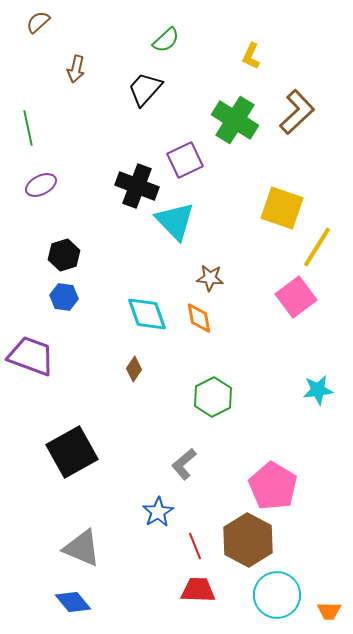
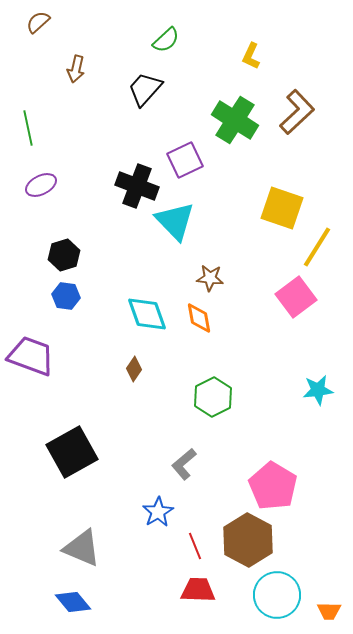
blue hexagon: moved 2 px right, 1 px up
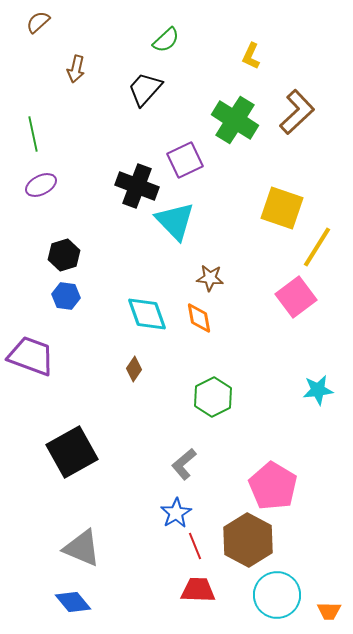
green line: moved 5 px right, 6 px down
blue star: moved 18 px right, 1 px down
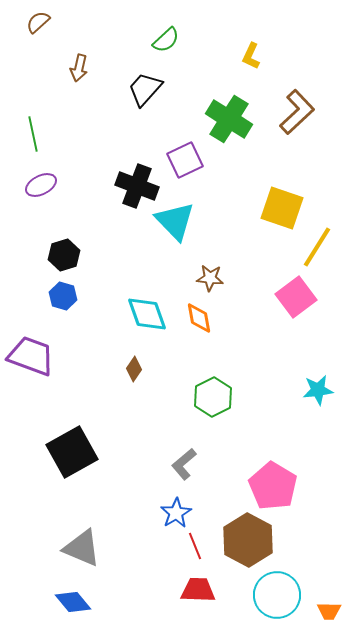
brown arrow: moved 3 px right, 1 px up
green cross: moved 6 px left, 1 px up
blue hexagon: moved 3 px left; rotated 8 degrees clockwise
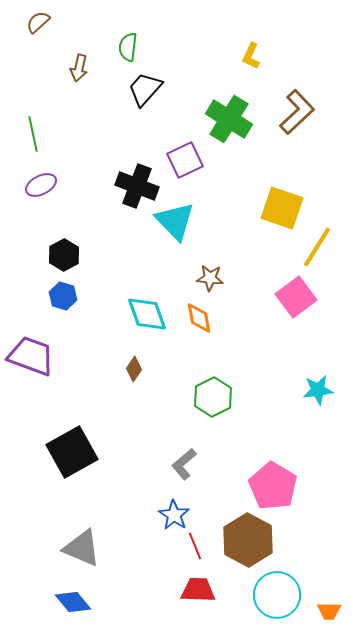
green semicircle: moved 38 px left, 7 px down; rotated 140 degrees clockwise
black hexagon: rotated 12 degrees counterclockwise
blue star: moved 2 px left, 2 px down; rotated 8 degrees counterclockwise
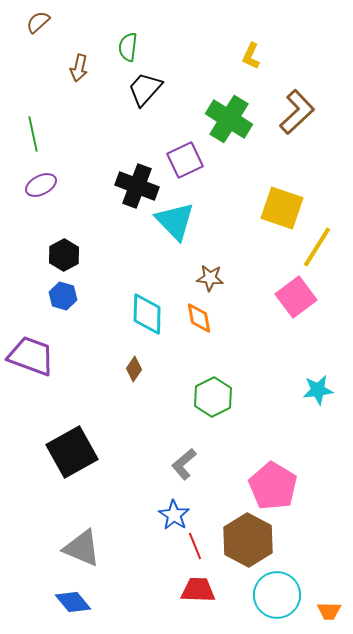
cyan diamond: rotated 21 degrees clockwise
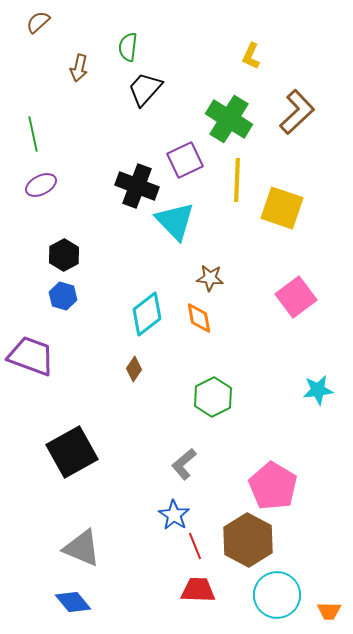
yellow line: moved 80 px left, 67 px up; rotated 30 degrees counterclockwise
cyan diamond: rotated 51 degrees clockwise
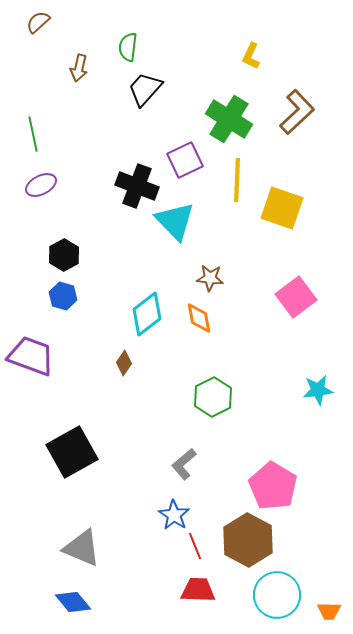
brown diamond: moved 10 px left, 6 px up
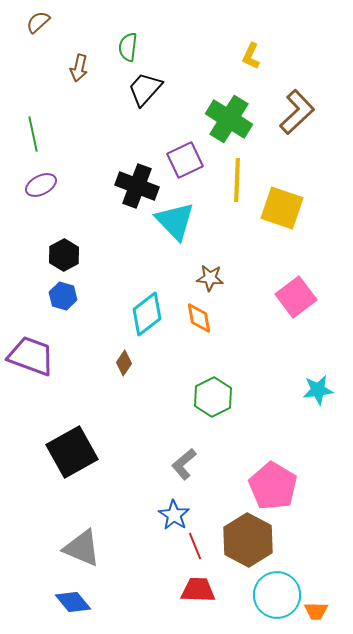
orange trapezoid: moved 13 px left
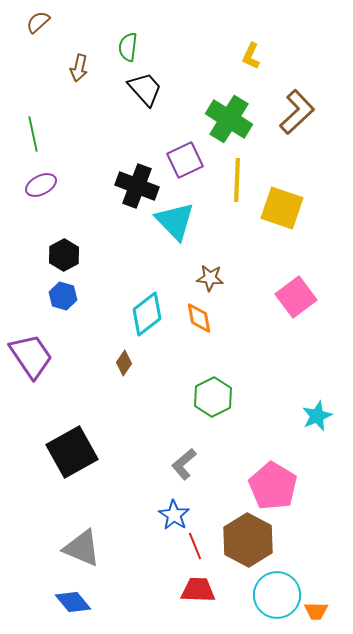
black trapezoid: rotated 96 degrees clockwise
purple trapezoid: rotated 36 degrees clockwise
cyan star: moved 1 px left, 26 px down; rotated 16 degrees counterclockwise
